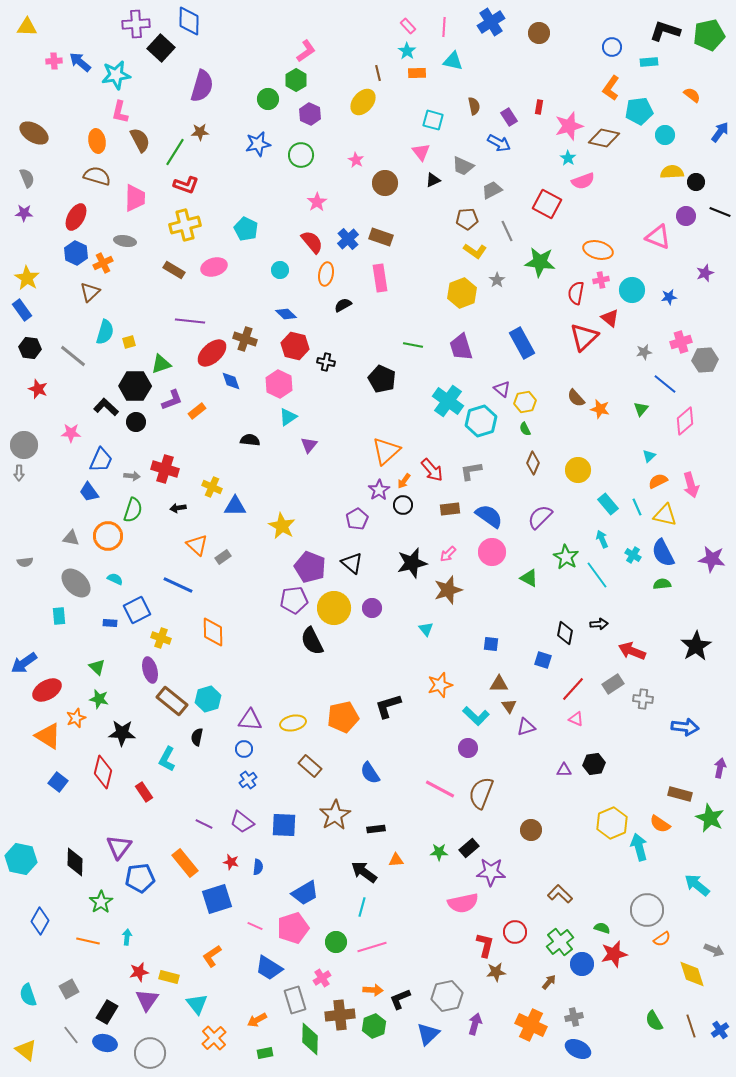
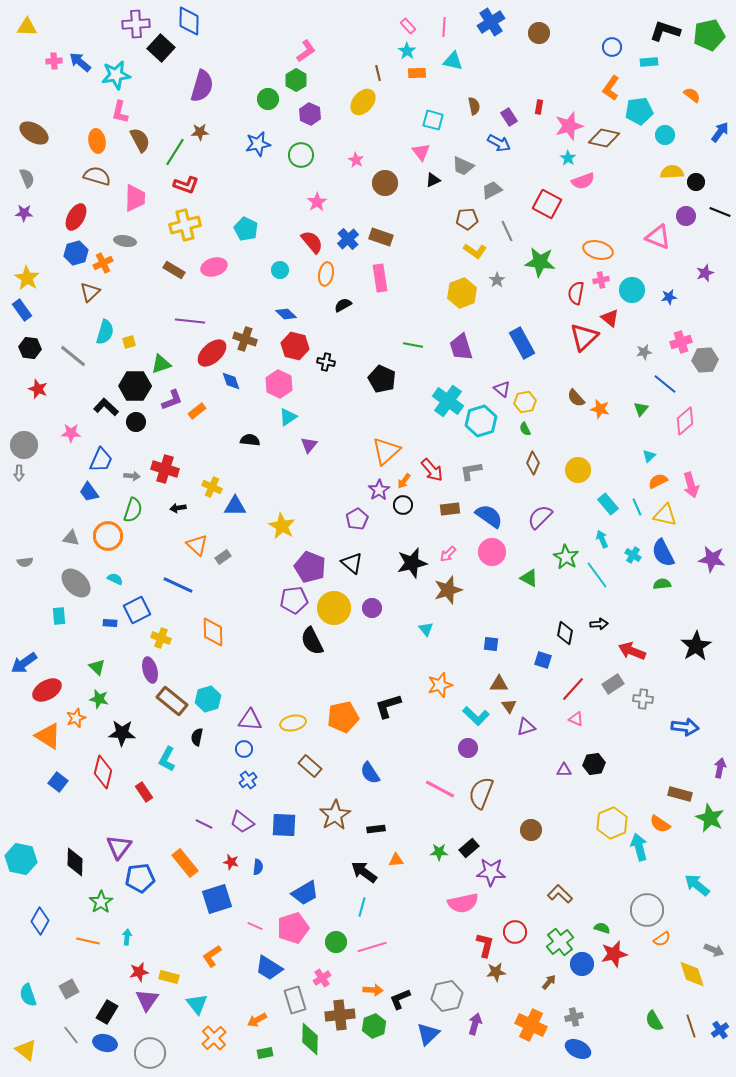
blue hexagon at (76, 253): rotated 20 degrees clockwise
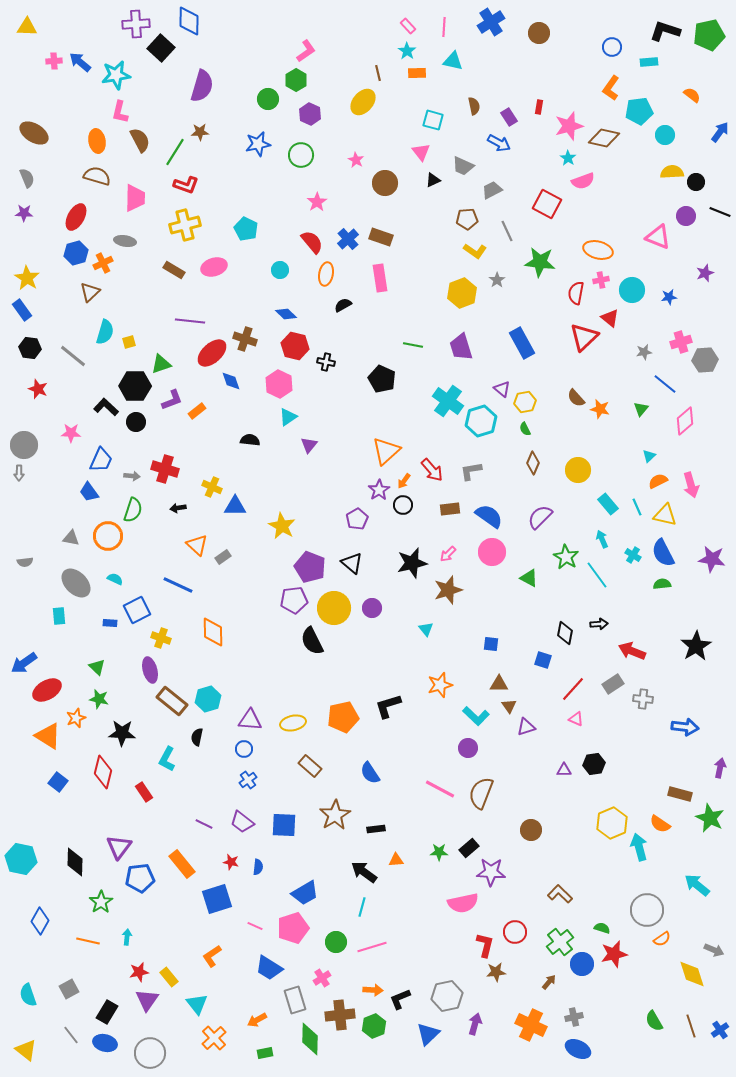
orange rectangle at (185, 863): moved 3 px left, 1 px down
yellow rectangle at (169, 977): rotated 36 degrees clockwise
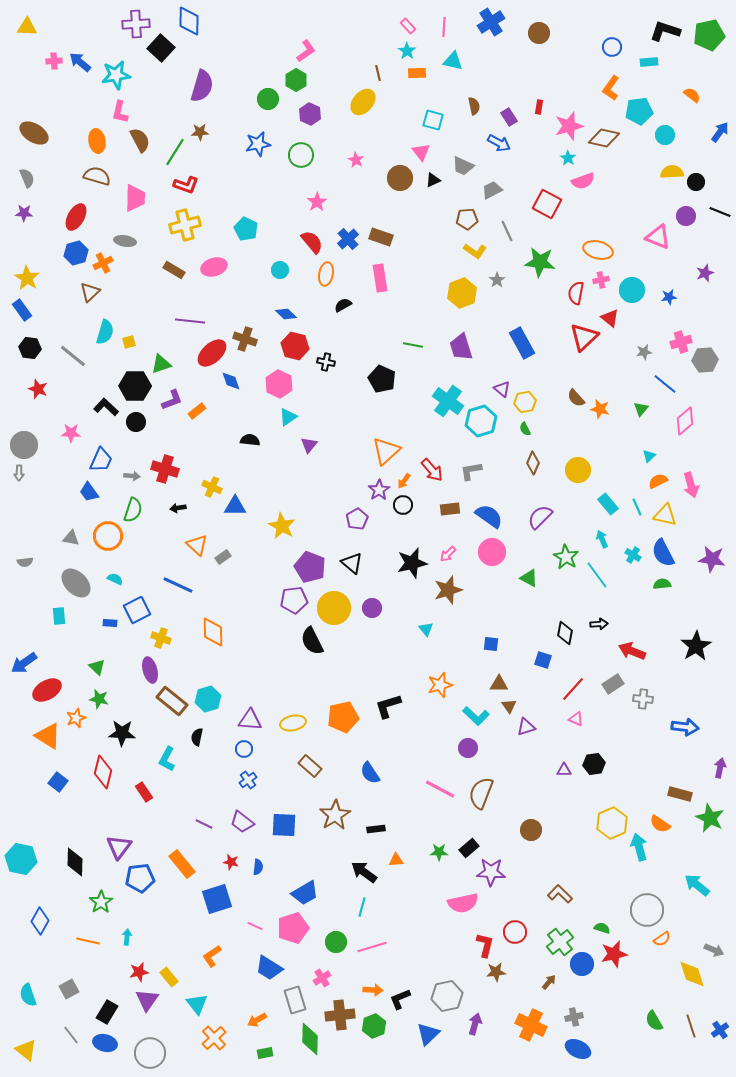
brown circle at (385, 183): moved 15 px right, 5 px up
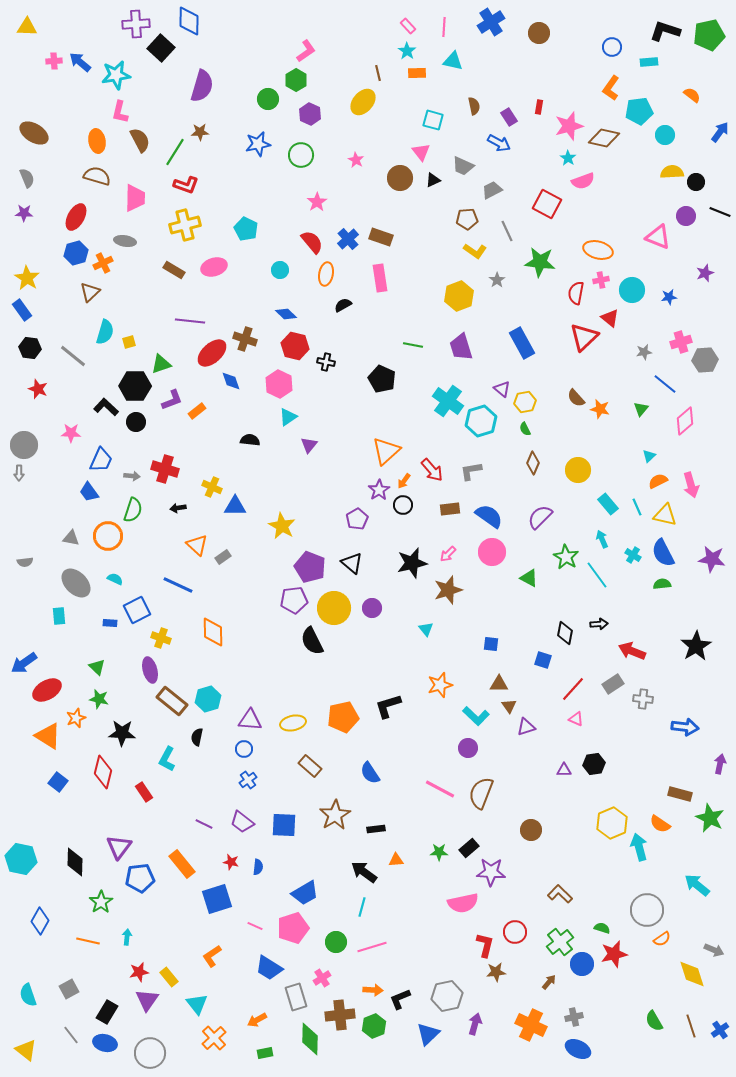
yellow hexagon at (462, 293): moved 3 px left, 3 px down
purple arrow at (720, 768): moved 4 px up
gray rectangle at (295, 1000): moved 1 px right, 3 px up
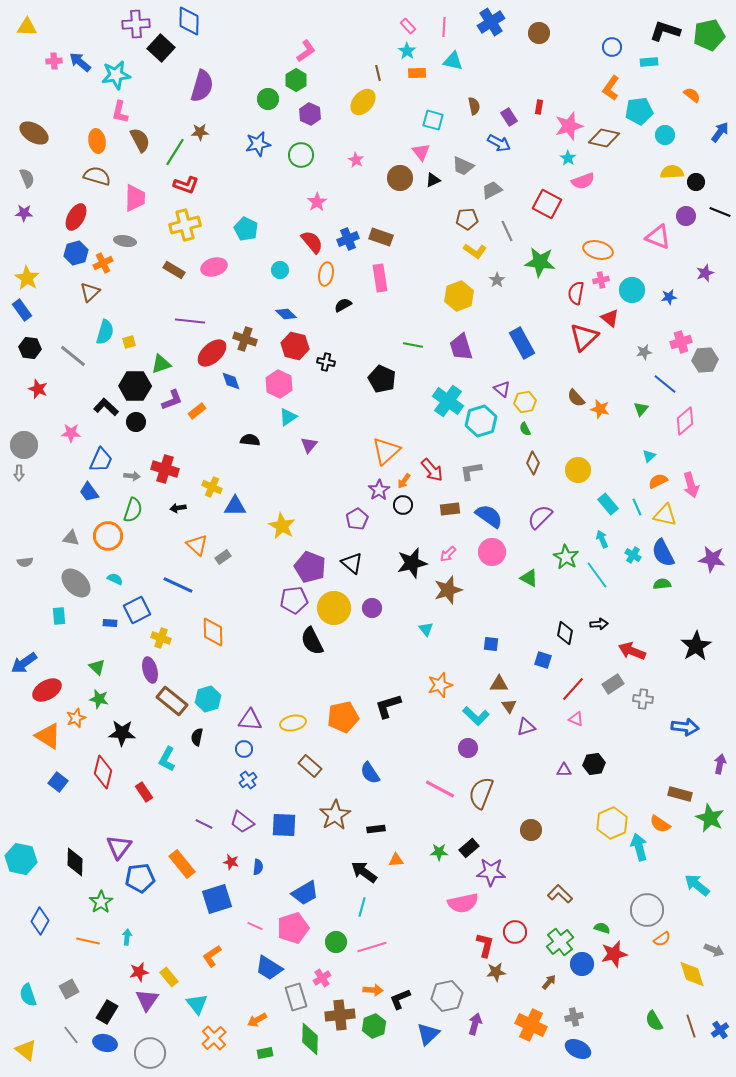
blue cross at (348, 239): rotated 20 degrees clockwise
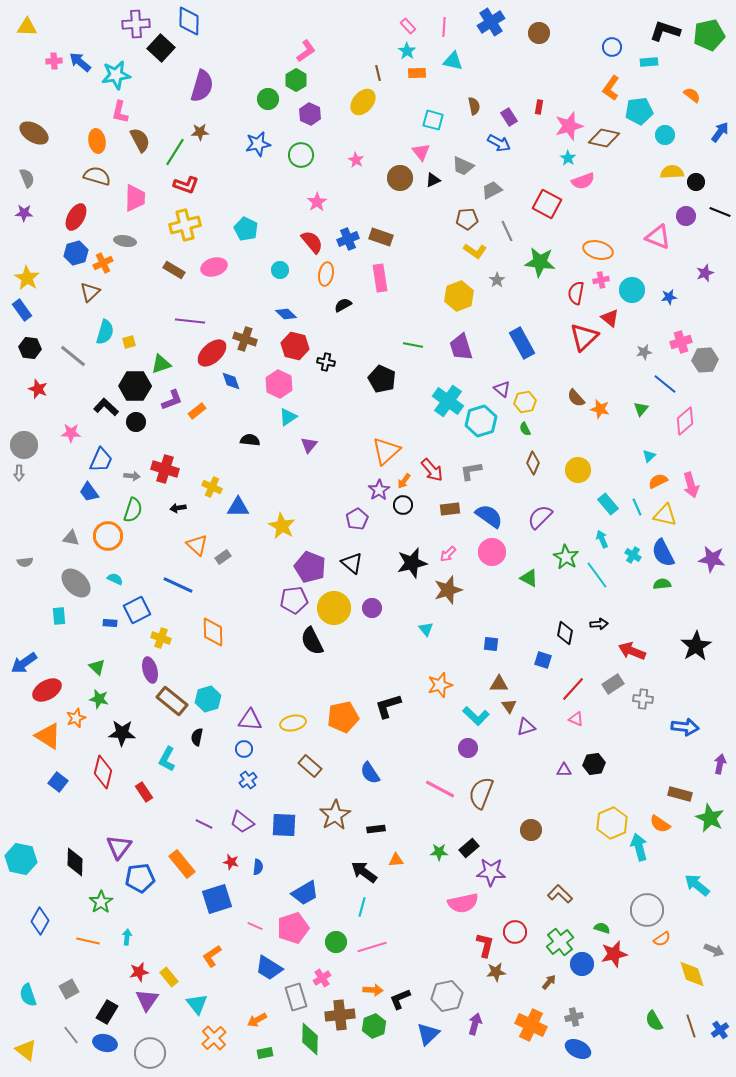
blue triangle at (235, 506): moved 3 px right, 1 px down
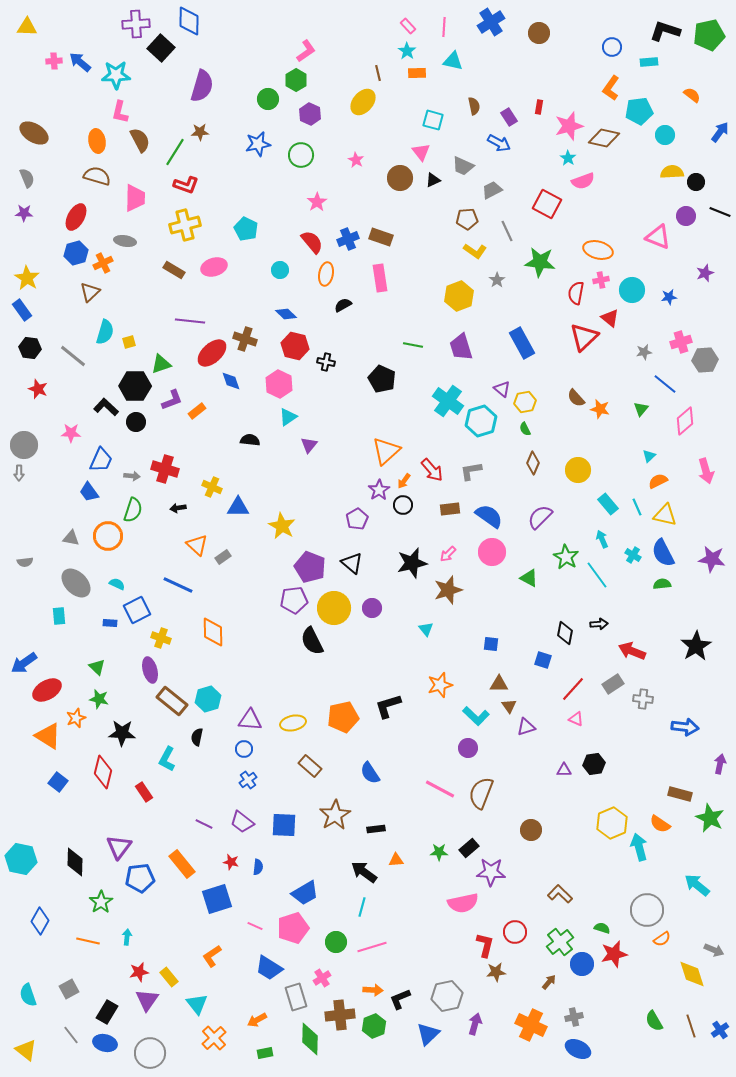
cyan star at (116, 75): rotated 8 degrees clockwise
pink arrow at (691, 485): moved 15 px right, 14 px up
cyan semicircle at (115, 579): moved 2 px right, 5 px down
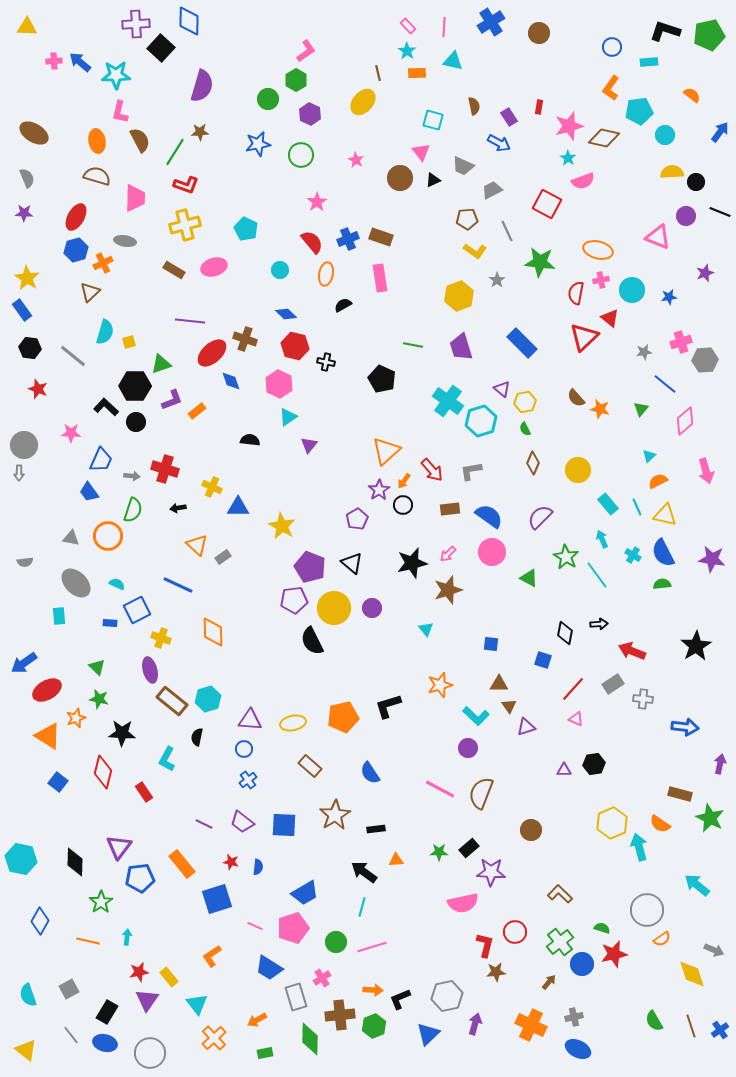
blue hexagon at (76, 253): moved 3 px up
blue rectangle at (522, 343): rotated 16 degrees counterclockwise
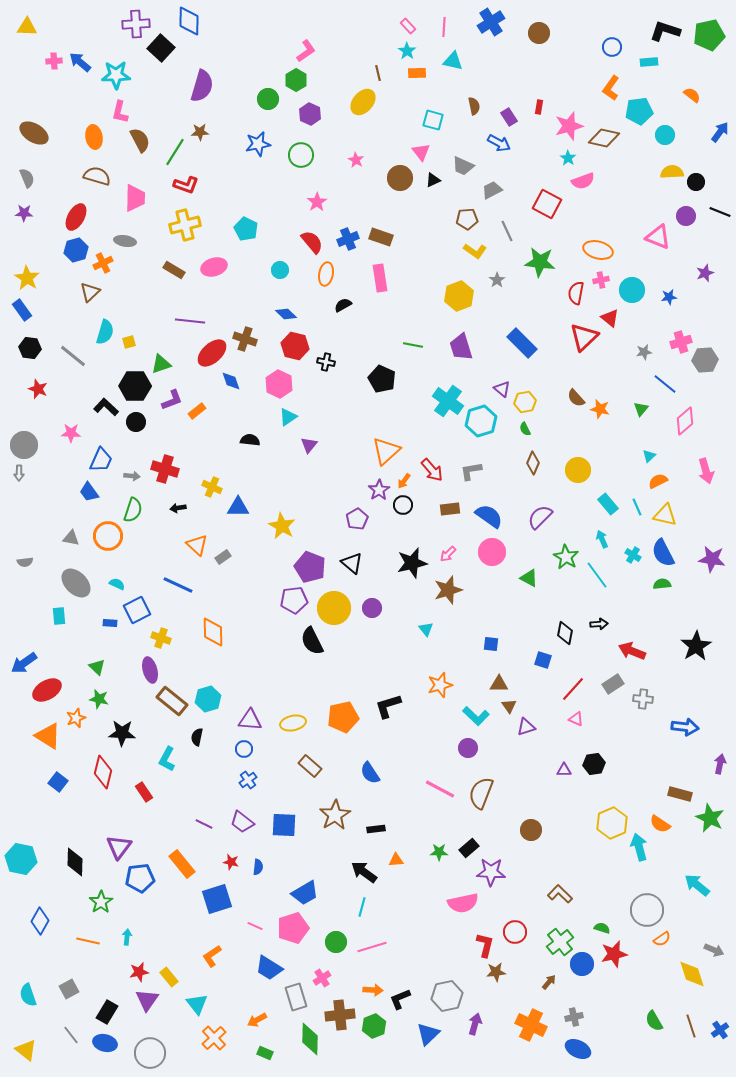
orange ellipse at (97, 141): moved 3 px left, 4 px up
green rectangle at (265, 1053): rotated 35 degrees clockwise
